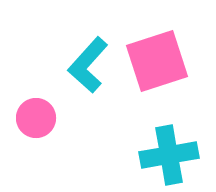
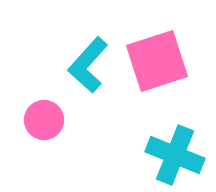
pink circle: moved 8 px right, 2 px down
cyan cross: moved 6 px right; rotated 32 degrees clockwise
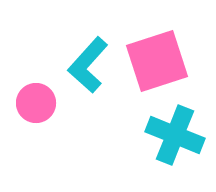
pink circle: moved 8 px left, 17 px up
cyan cross: moved 20 px up
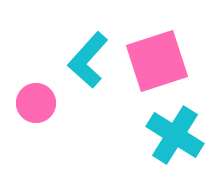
cyan L-shape: moved 5 px up
cyan cross: rotated 10 degrees clockwise
